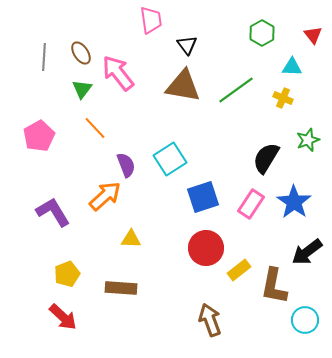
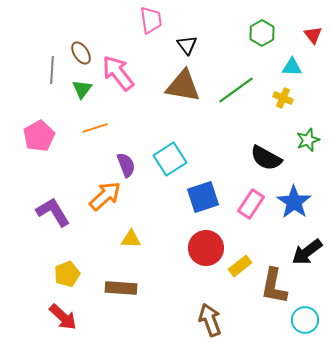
gray line: moved 8 px right, 13 px down
orange line: rotated 65 degrees counterclockwise
black semicircle: rotated 92 degrees counterclockwise
yellow rectangle: moved 1 px right, 4 px up
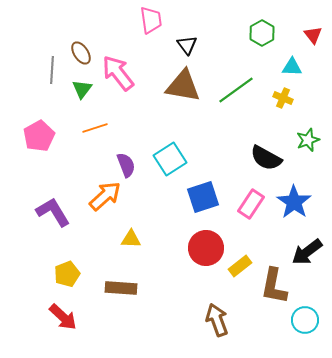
brown arrow: moved 7 px right
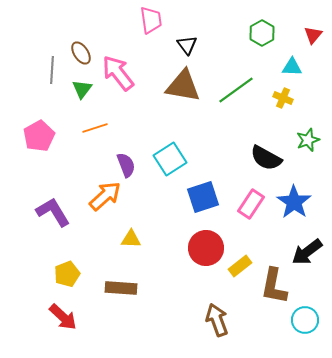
red triangle: rotated 18 degrees clockwise
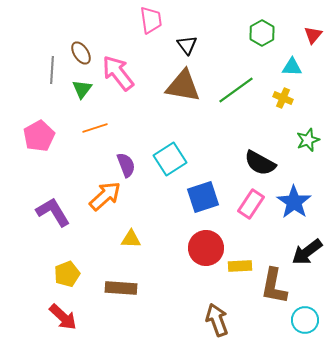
black semicircle: moved 6 px left, 5 px down
yellow rectangle: rotated 35 degrees clockwise
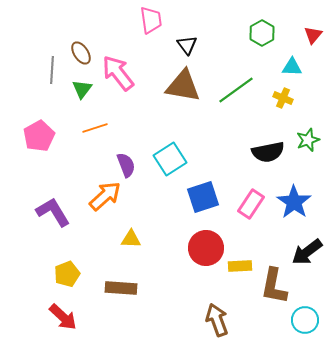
black semicircle: moved 8 px right, 11 px up; rotated 40 degrees counterclockwise
